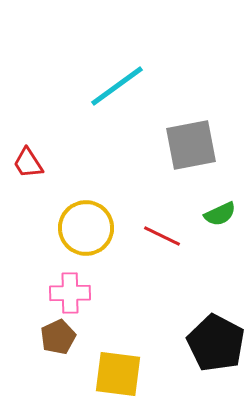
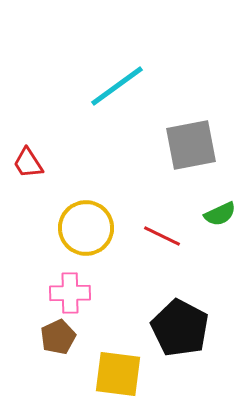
black pentagon: moved 36 px left, 15 px up
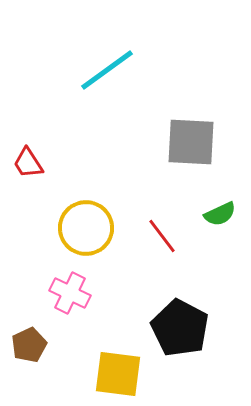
cyan line: moved 10 px left, 16 px up
gray square: moved 3 px up; rotated 14 degrees clockwise
red line: rotated 27 degrees clockwise
pink cross: rotated 27 degrees clockwise
brown pentagon: moved 29 px left, 8 px down
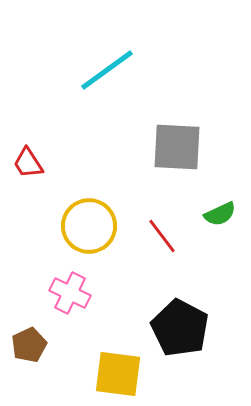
gray square: moved 14 px left, 5 px down
yellow circle: moved 3 px right, 2 px up
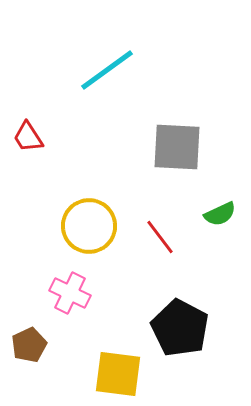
red trapezoid: moved 26 px up
red line: moved 2 px left, 1 px down
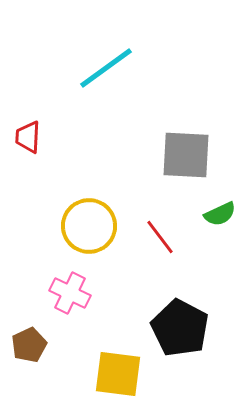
cyan line: moved 1 px left, 2 px up
red trapezoid: rotated 36 degrees clockwise
gray square: moved 9 px right, 8 px down
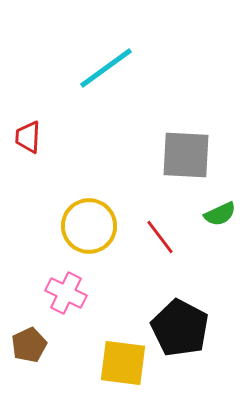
pink cross: moved 4 px left
yellow square: moved 5 px right, 11 px up
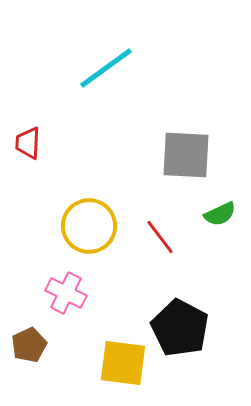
red trapezoid: moved 6 px down
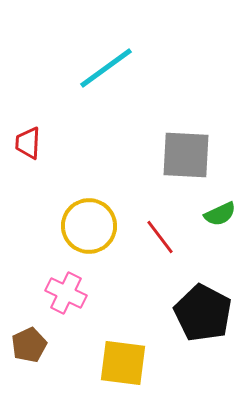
black pentagon: moved 23 px right, 15 px up
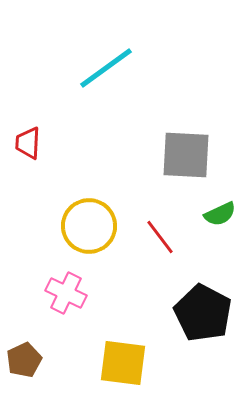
brown pentagon: moved 5 px left, 15 px down
